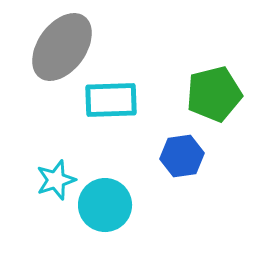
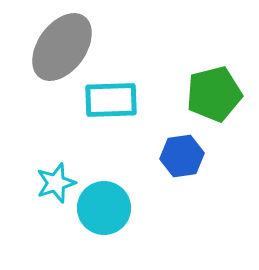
cyan star: moved 3 px down
cyan circle: moved 1 px left, 3 px down
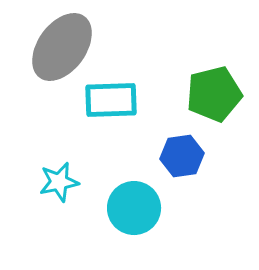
cyan star: moved 3 px right, 1 px up; rotated 6 degrees clockwise
cyan circle: moved 30 px right
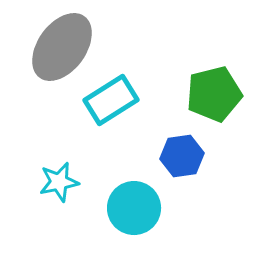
cyan rectangle: rotated 30 degrees counterclockwise
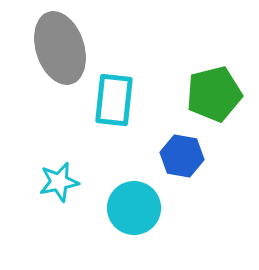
gray ellipse: moved 2 px left, 1 px down; rotated 54 degrees counterclockwise
cyan rectangle: moved 3 px right; rotated 52 degrees counterclockwise
blue hexagon: rotated 18 degrees clockwise
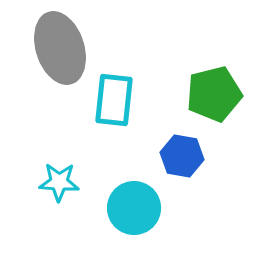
cyan star: rotated 15 degrees clockwise
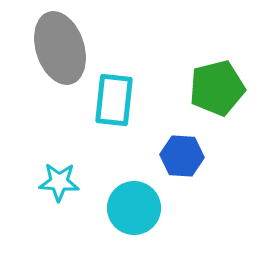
green pentagon: moved 3 px right, 6 px up
blue hexagon: rotated 6 degrees counterclockwise
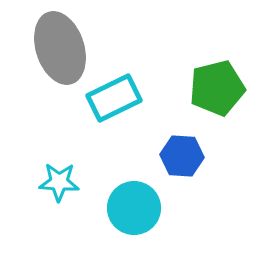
cyan rectangle: moved 2 px up; rotated 58 degrees clockwise
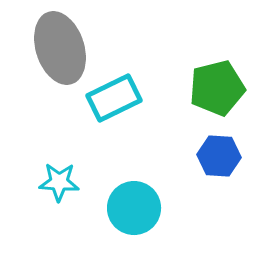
blue hexagon: moved 37 px right
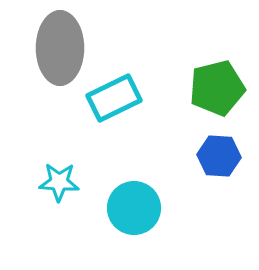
gray ellipse: rotated 18 degrees clockwise
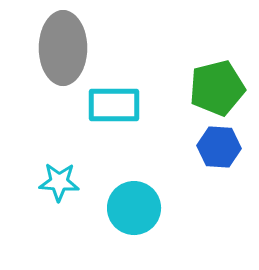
gray ellipse: moved 3 px right
cyan rectangle: moved 7 px down; rotated 26 degrees clockwise
blue hexagon: moved 9 px up
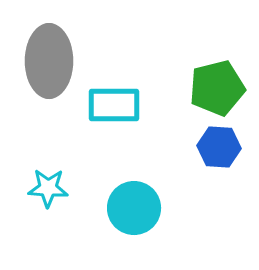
gray ellipse: moved 14 px left, 13 px down
cyan star: moved 11 px left, 6 px down
